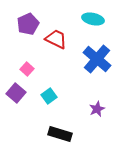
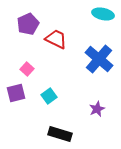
cyan ellipse: moved 10 px right, 5 px up
blue cross: moved 2 px right
purple square: rotated 36 degrees clockwise
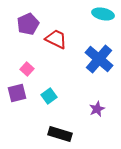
purple square: moved 1 px right
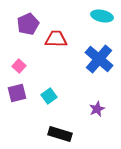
cyan ellipse: moved 1 px left, 2 px down
red trapezoid: rotated 25 degrees counterclockwise
pink square: moved 8 px left, 3 px up
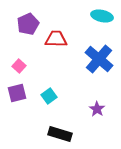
purple star: rotated 14 degrees counterclockwise
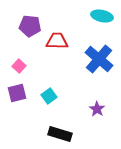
purple pentagon: moved 2 px right, 2 px down; rotated 30 degrees clockwise
red trapezoid: moved 1 px right, 2 px down
